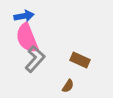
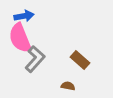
pink semicircle: moved 7 px left
brown rectangle: rotated 18 degrees clockwise
brown semicircle: rotated 112 degrees counterclockwise
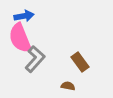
brown rectangle: moved 2 px down; rotated 12 degrees clockwise
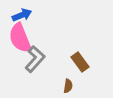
blue arrow: moved 2 px left, 1 px up; rotated 12 degrees counterclockwise
brown semicircle: rotated 88 degrees clockwise
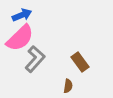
pink semicircle: rotated 112 degrees counterclockwise
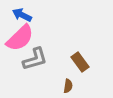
blue arrow: rotated 132 degrees counterclockwise
gray L-shape: rotated 32 degrees clockwise
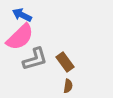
pink semicircle: moved 1 px up
brown rectangle: moved 15 px left
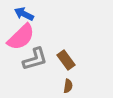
blue arrow: moved 2 px right, 1 px up
pink semicircle: moved 1 px right
brown rectangle: moved 1 px right, 2 px up
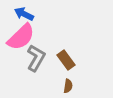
gray L-shape: moved 1 px right, 1 px up; rotated 44 degrees counterclockwise
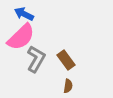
gray L-shape: moved 1 px down
